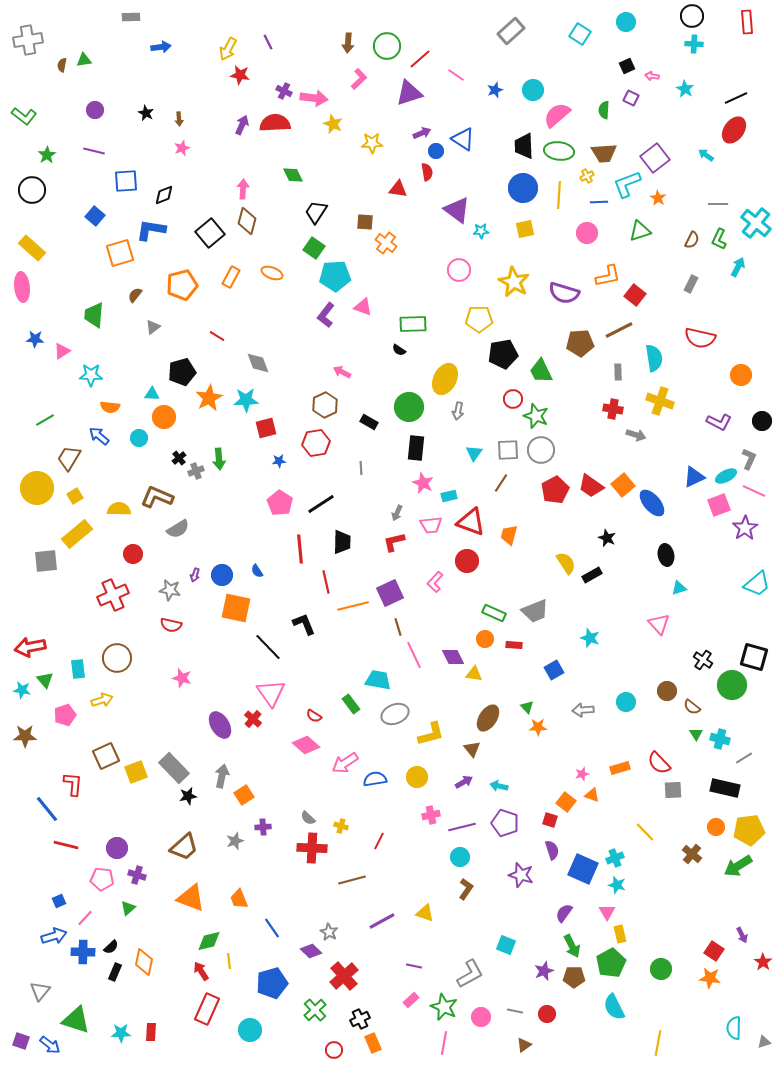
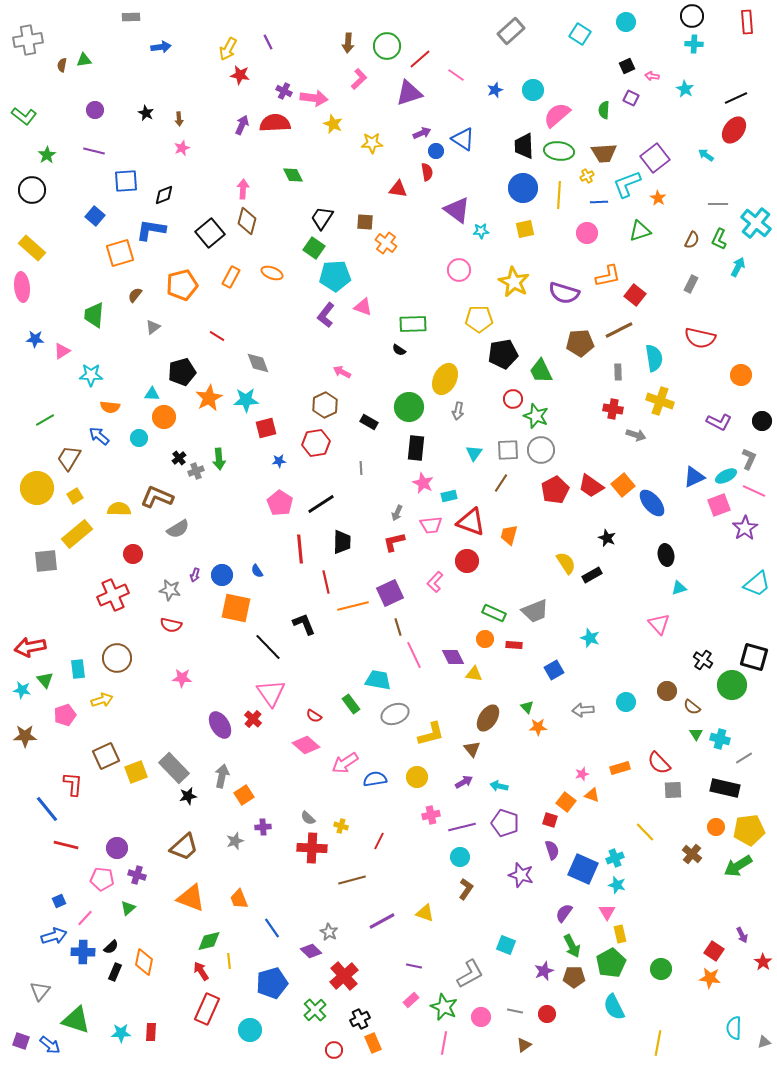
black trapezoid at (316, 212): moved 6 px right, 6 px down
pink star at (182, 678): rotated 12 degrees counterclockwise
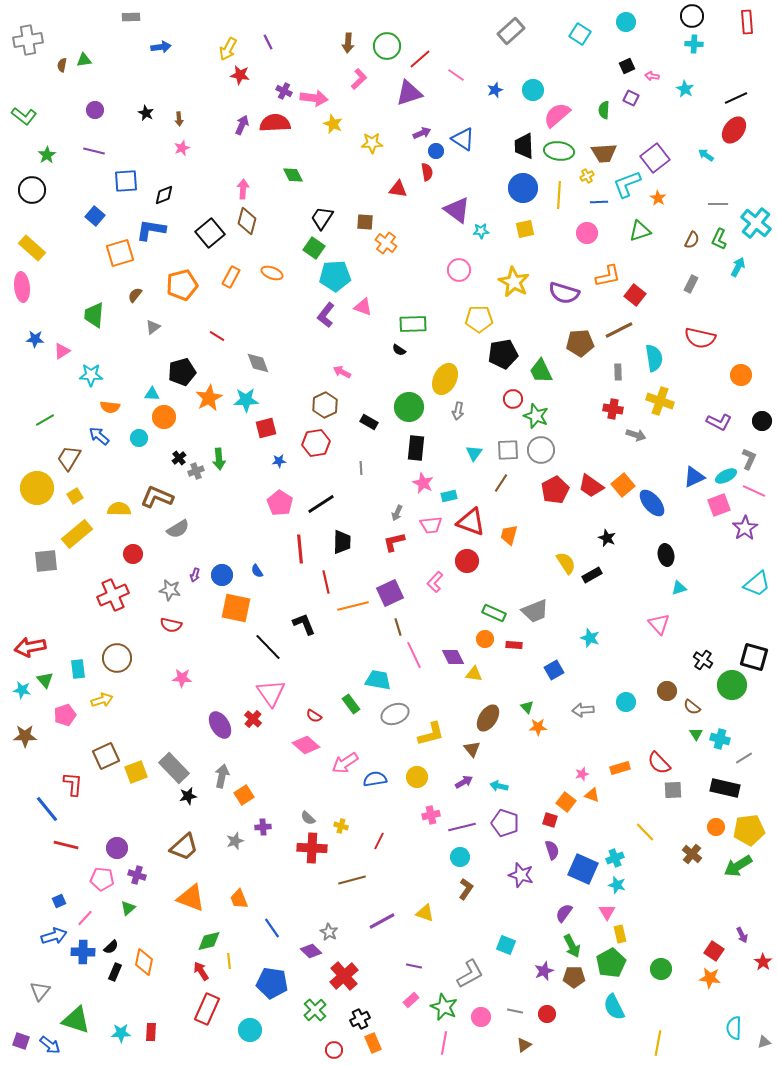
blue pentagon at (272, 983): rotated 24 degrees clockwise
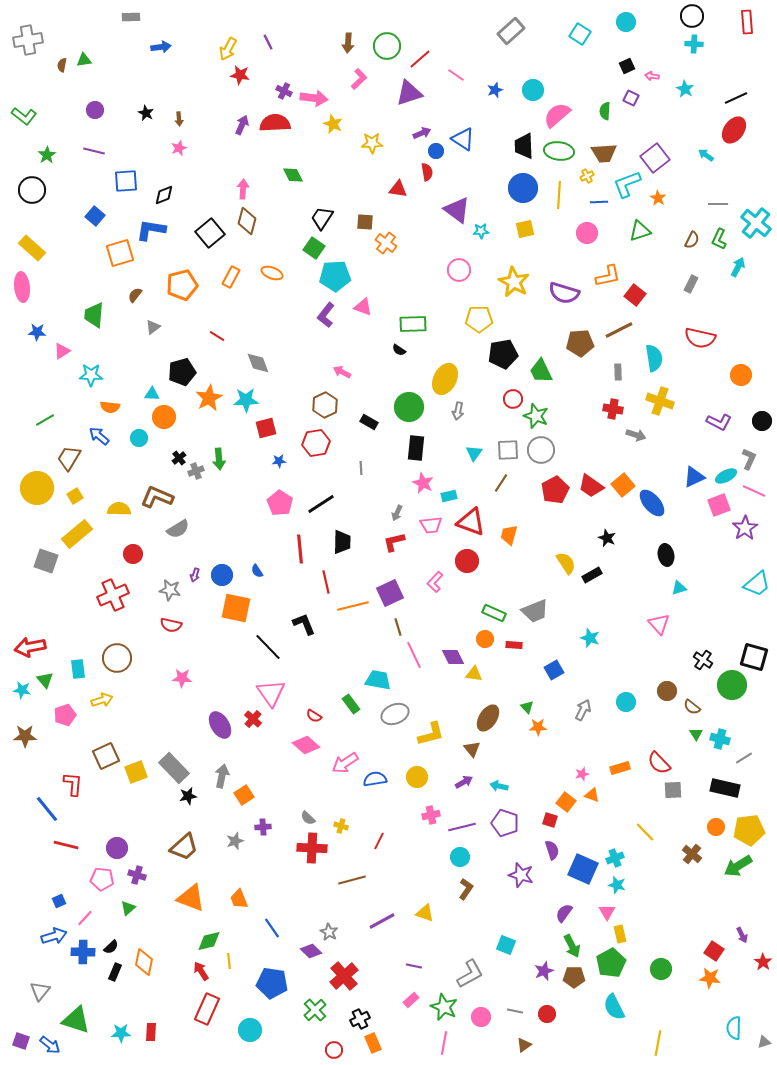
green semicircle at (604, 110): moved 1 px right, 1 px down
pink star at (182, 148): moved 3 px left
blue star at (35, 339): moved 2 px right, 7 px up
gray square at (46, 561): rotated 25 degrees clockwise
gray arrow at (583, 710): rotated 120 degrees clockwise
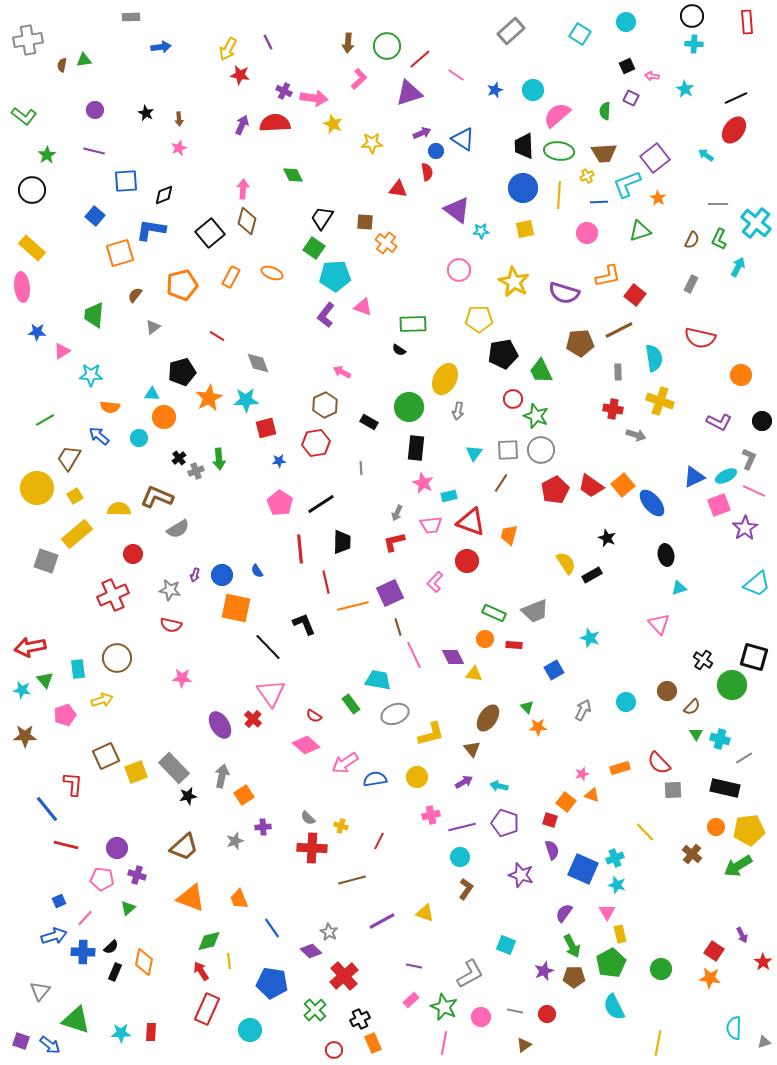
brown semicircle at (692, 707): rotated 84 degrees counterclockwise
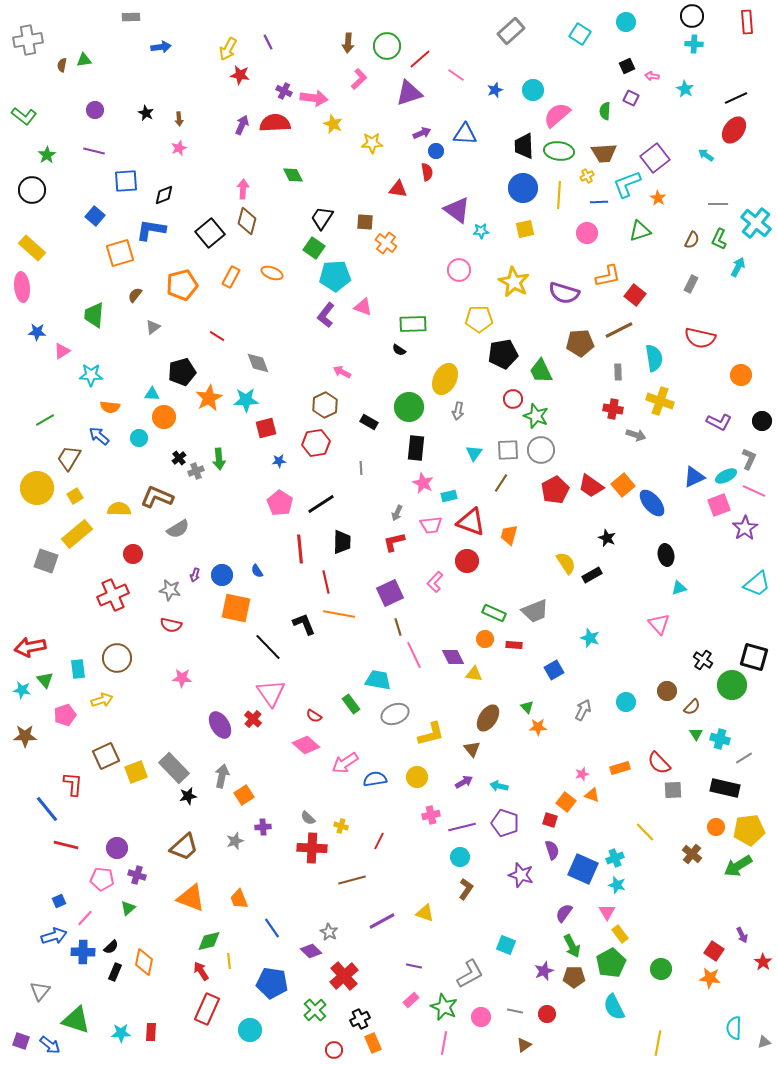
blue triangle at (463, 139): moved 2 px right, 5 px up; rotated 30 degrees counterclockwise
orange line at (353, 606): moved 14 px left, 8 px down; rotated 24 degrees clockwise
yellow rectangle at (620, 934): rotated 24 degrees counterclockwise
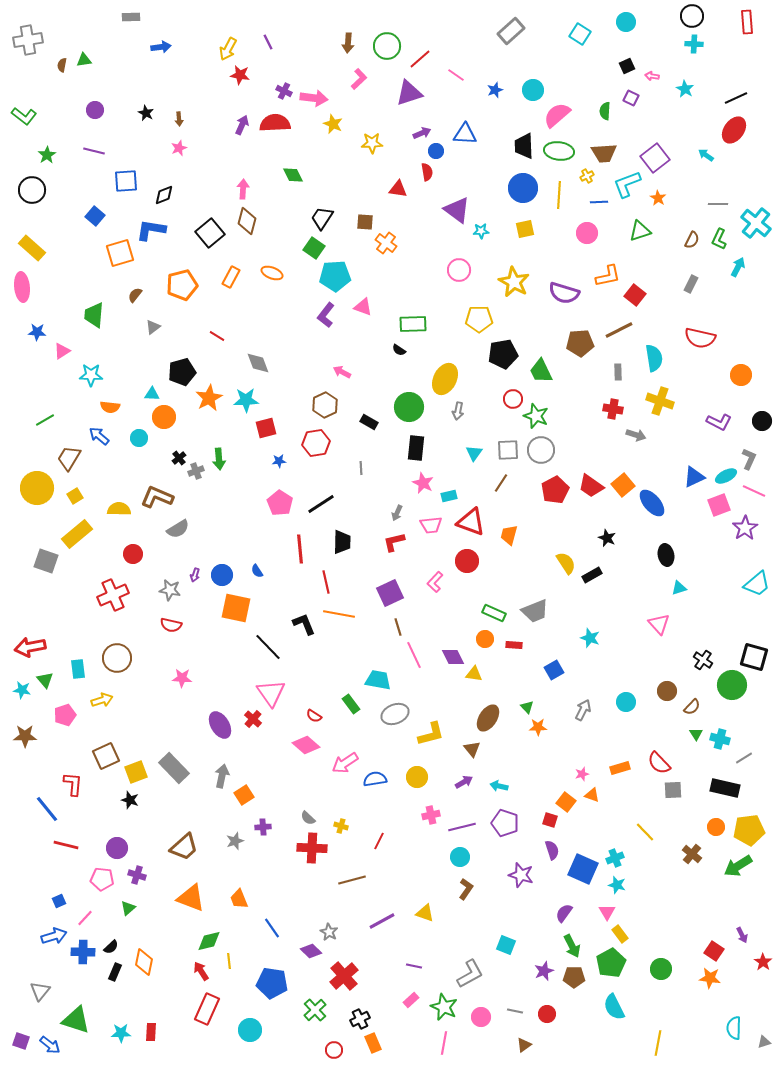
black star at (188, 796): moved 58 px left, 4 px down; rotated 30 degrees clockwise
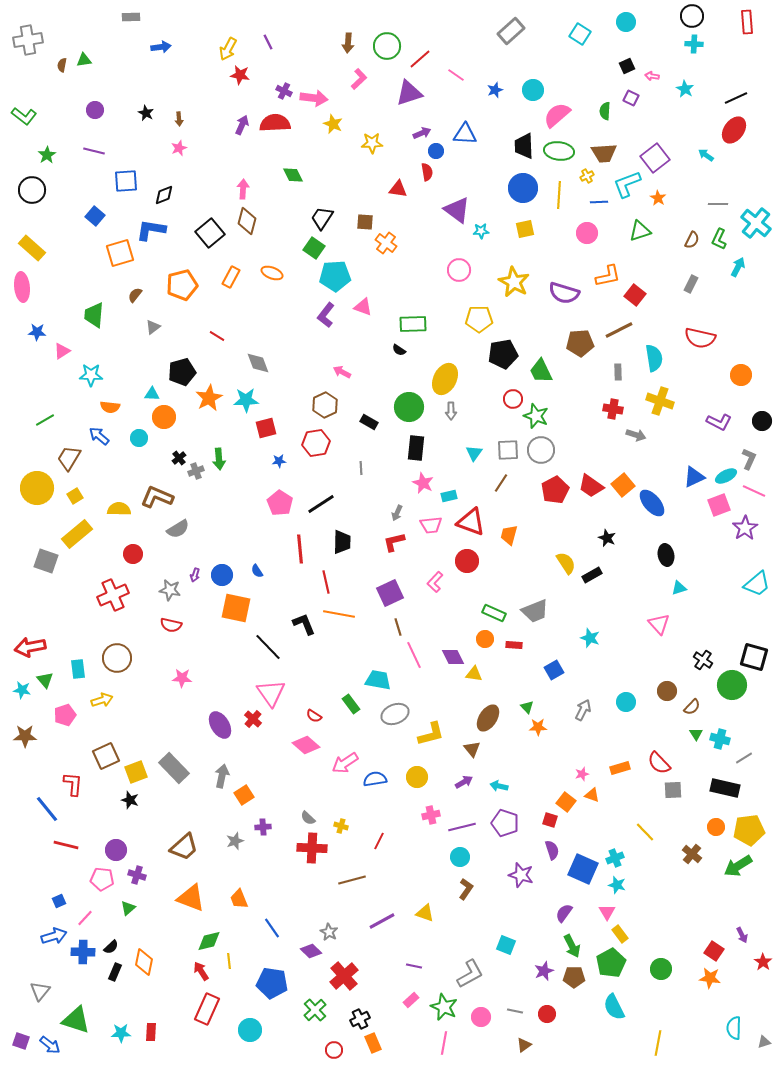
gray arrow at (458, 411): moved 7 px left; rotated 12 degrees counterclockwise
purple circle at (117, 848): moved 1 px left, 2 px down
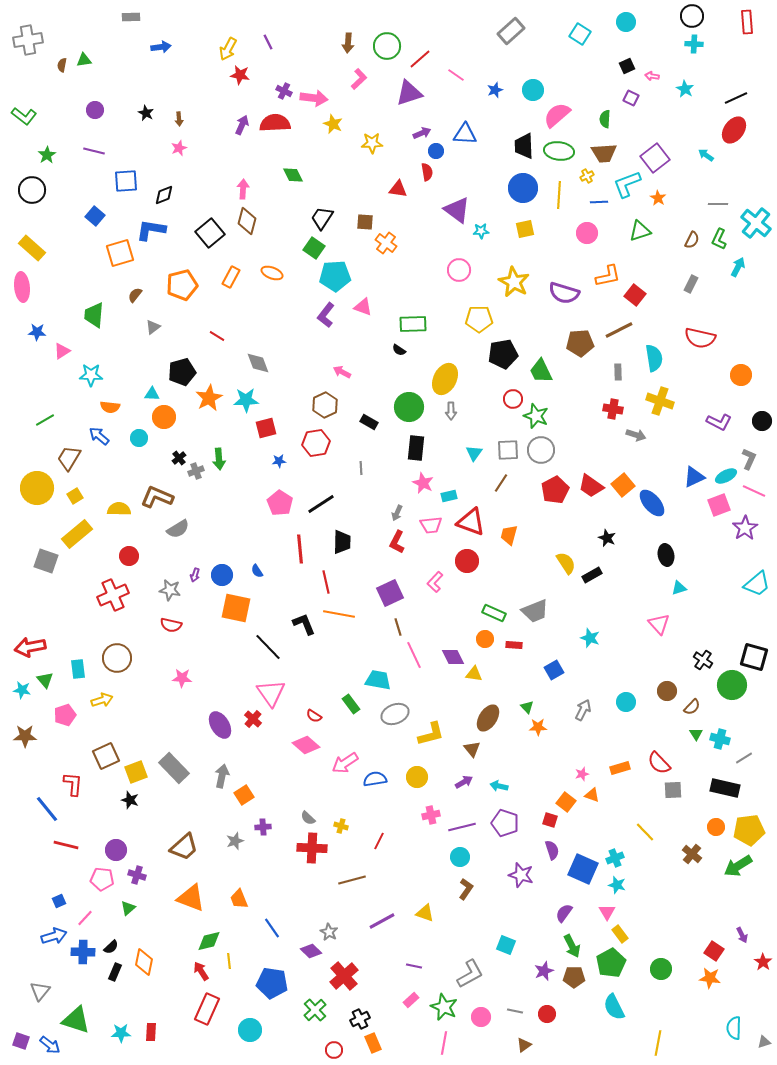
green semicircle at (605, 111): moved 8 px down
red L-shape at (394, 542): moved 3 px right; rotated 50 degrees counterclockwise
red circle at (133, 554): moved 4 px left, 2 px down
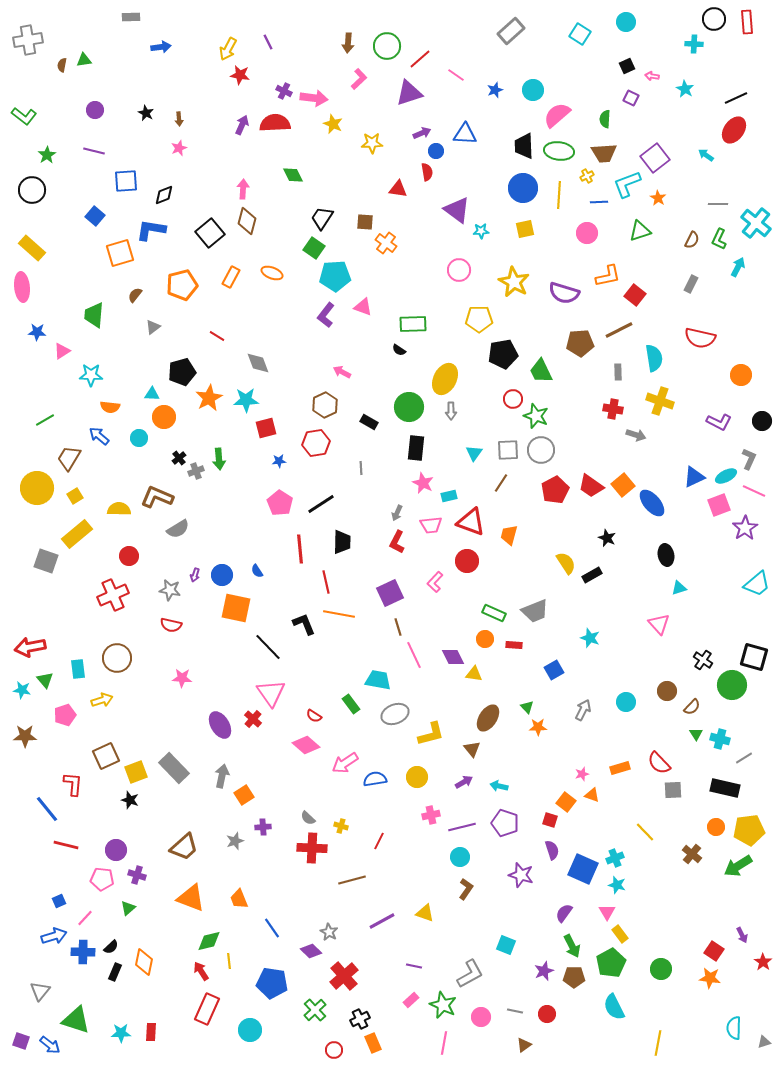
black circle at (692, 16): moved 22 px right, 3 px down
green star at (444, 1007): moved 1 px left, 2 px up
